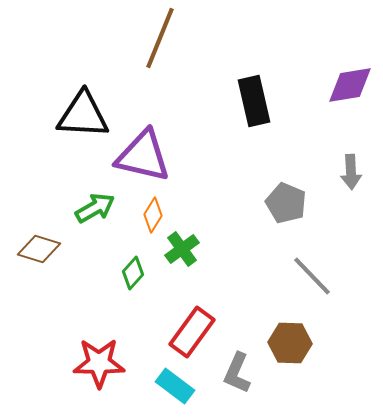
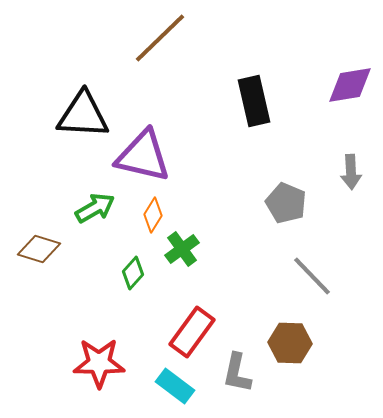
brown line: rotated 24 degrees clockwise
gray L-shape: rotated 12 degrees counterclockwise
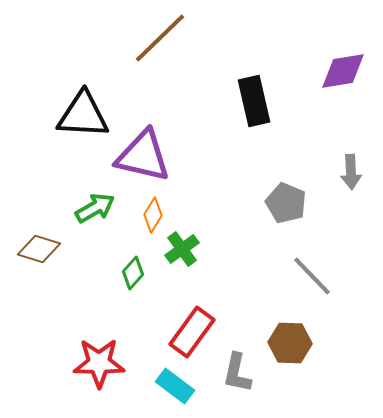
purple diamond: moved 7 px left, 14 px up
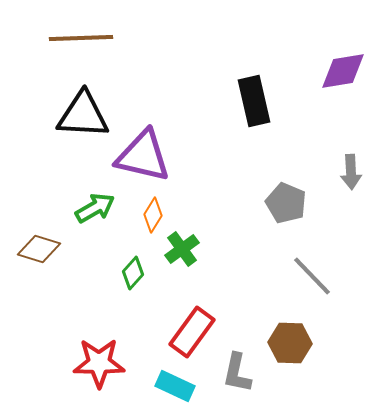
brown line: moved 79 px left; rotated 42 degrees clockwise
cyan rectangle: rotated 12 degrees counterclockwise
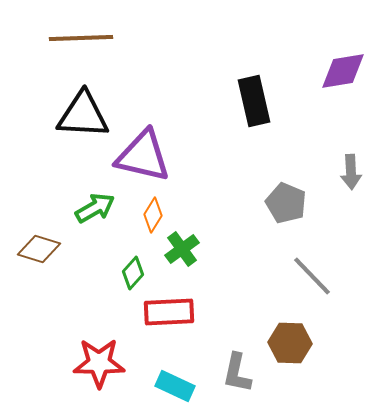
red rectangle: moved 23 px left, 20 px up; rotated 51 degrees clockwise
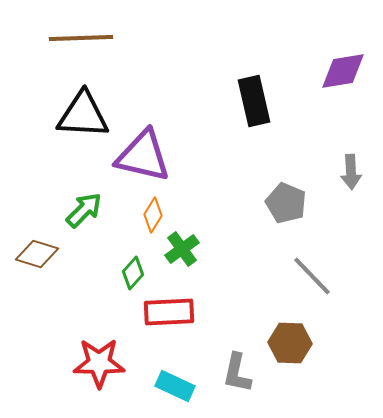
green arrow: moved 11 px left, 2 px down; rotated 15 degrees counterclockwise
brown diamond: moved 2 px left, 5 px down
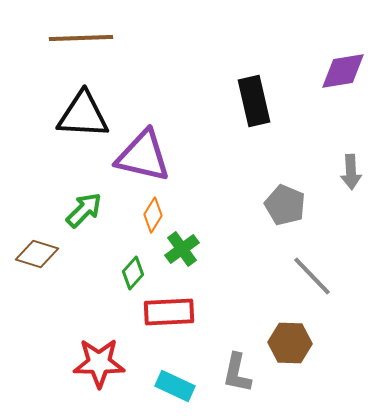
gray pentagon: moved 1 px left, 2 px down
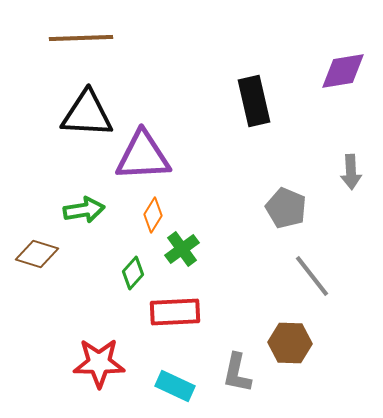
black triangle: moved 4 px right, 1 px up
purple triangle: rotated 16 degrees counterclockwise
gray pentagon: moved 1 px right, 3 px down
green arrow: rotated 36 degrees clockwise
gray line: rotated 6 degrees clockwise
red rectangle: moved 6 px right
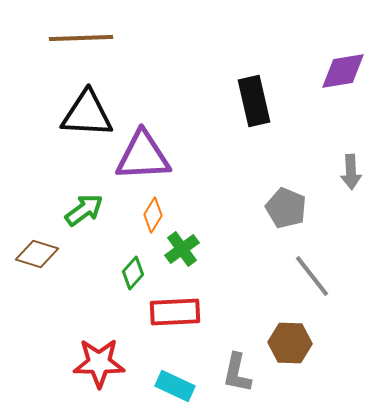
green arrow: rotated 27 degrees counterclockwise
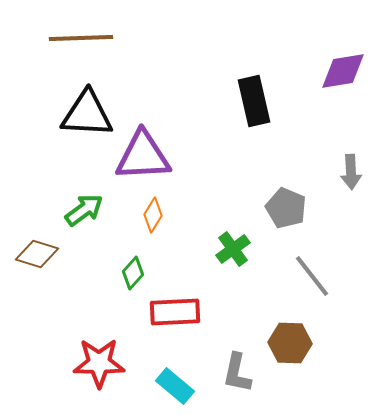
green cross: moved 51 px right
cyan rectangle: rotated 15 degrees clockwise
